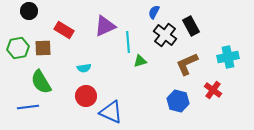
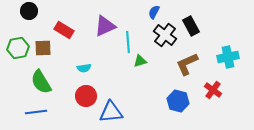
blue line: moved 8 px right, 5 px down
blue triangle: rotated 30 degrees counterclockwise
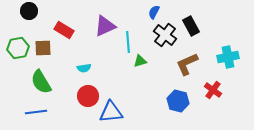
red circle: moved 2 px right
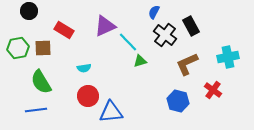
cyan line: rotated 40 degrees counterclockwise
blue line: moved 2 px up
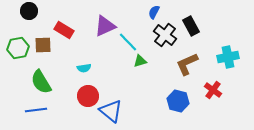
brown square: moved 3 px up
blue triangle: moved 1 px up; rotated 45 degrees clockwise
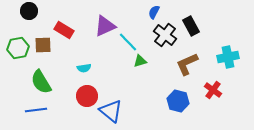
red circle: moved 1 px left
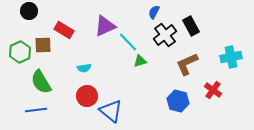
black cross: rotated 15 degrees clockwise
green hexagon: moved 2 px right, 4 px down; rotated 15 degrees counterclockwise
cyan cross: moved 3 px right
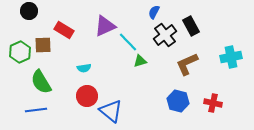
red cross: moved 13 px down; rotated 24 degrees counterclockwise
